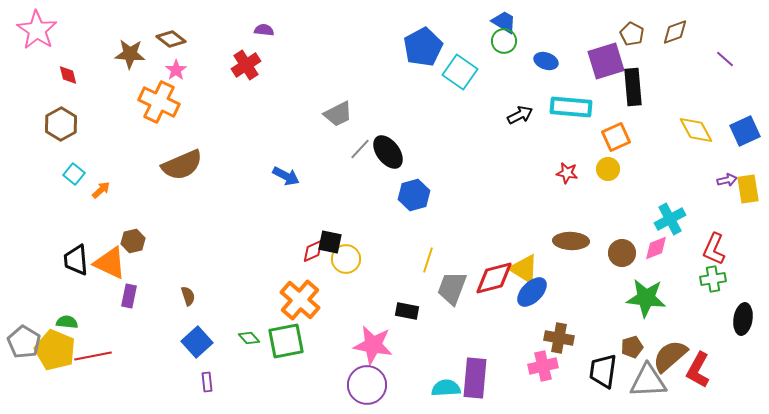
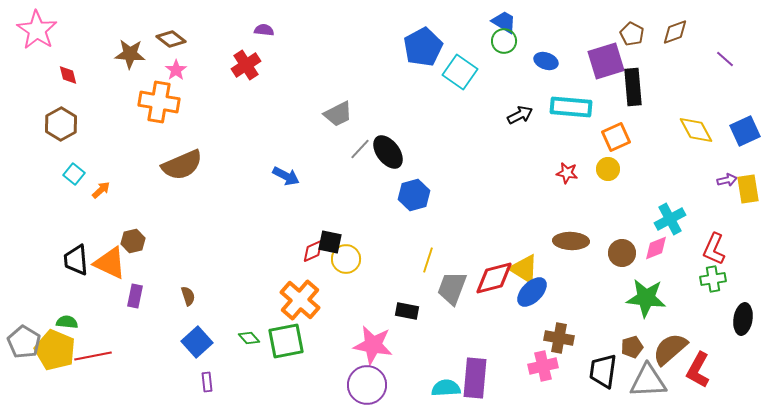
orange cross at (159, 102): rotated 15 degrees counterclockwise
purple rectangle at (129, 296): moved 6 px right
brown semicircle at (670, 356): moved 7 px up
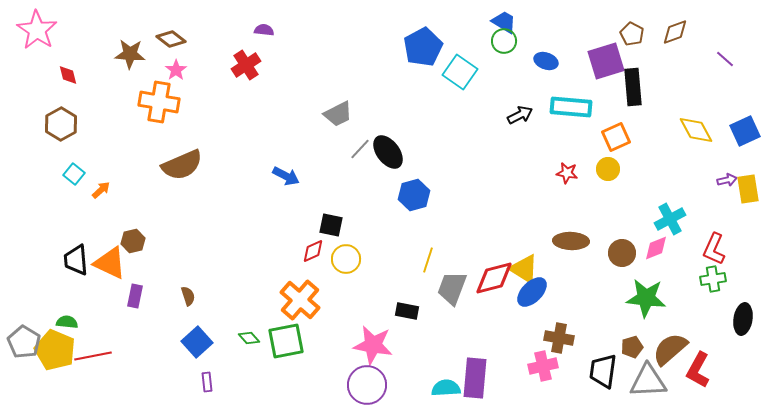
black square at (330, 242): moved 1 px right, 17 px up
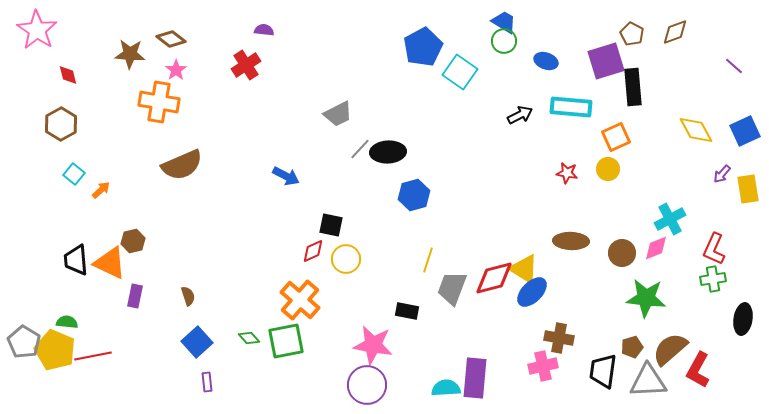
purple line at (725, 59): moved 9 px right, 7 px down
black ellipse at (388, 152): rotated 56 degrees counterclockwise
purple arrow at (727, 180): moved 5 px left, 6 px up; rotated 144 degrees clockwise
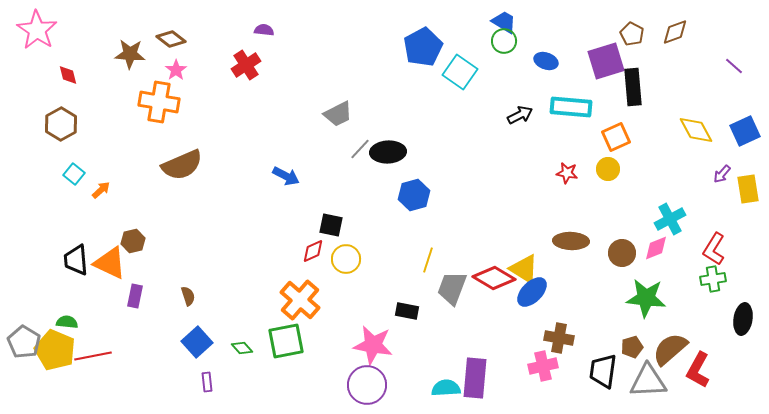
red L-shape at (714, 249): rotated 8 degrees clockwise
red diamond at (494, 278): rotated 45 degrees clockwise
green diamond at (249, 338): moved 7 px left, 10 px down
